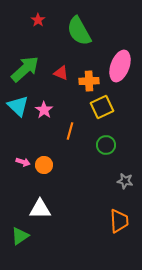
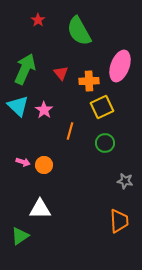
green arrow: rotated 24 degrees counterclockwise
red triangle: rotated 28 degrees clockwise
green circle: moved 1 px left, 2 px up
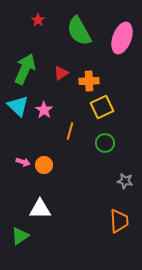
pink ellipse: moved 2 px right, 28 px up
red triangle: rotated 35 degrees clockwise
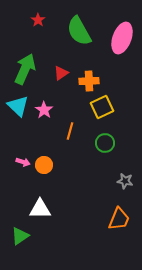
orange trapezoid: moved 2 px up; rotated 25 degrees clockwise
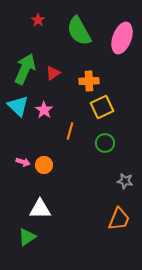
red triangle: moved 8 px left
green triangle: moved 7 px right, 1 px down
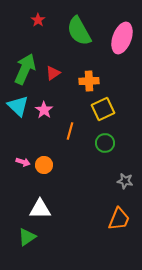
yellow square: moved 1 px right, 2 px down
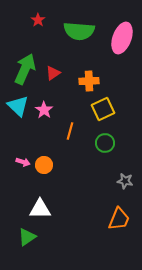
green semicircle: rotated 56 degrees counterclockwise
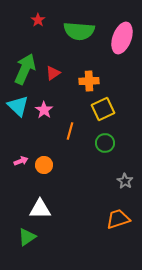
pink arrow: moved 2 px left, 1 px up; rotated 40 degrees counterclockwise
gray star: rotated 21 degrees clockwise
orange trapezoid: moved 1 px left; rotated 130 degrees counterclockwise
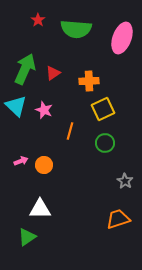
green semicircle: moved 3 px left, 2 px up
cyan triangle: moved 2 px left
pink star: rotated 12 degrees counterclockwise
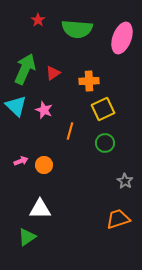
green semicircle: moved 1 px right
